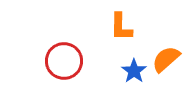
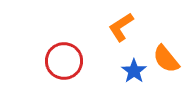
orange L-shape: rotated 56 degrees clockwise
orange semicircle: rotated 88 degrees counterclockwise
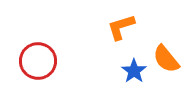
orange L-shape: rotated 16 degrees clockwise
red circle: moved 26 px left
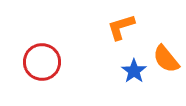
red circle: moved 4 px right, 1 px down
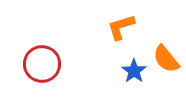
red circle: moved 2 px down
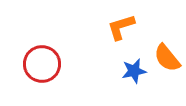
orange semicircle: moved 1 px right, 1 px up
blue star: rotated 25 degrees clockwise
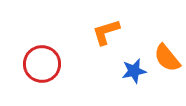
orange L-shape: moved 15 px left, 5 px down
